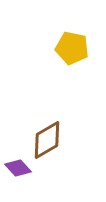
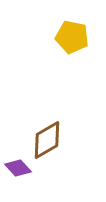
yellow pentagon: moved 11 px up
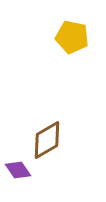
purple diamond: moved 2 px down; rotated 8 degrees clockwise
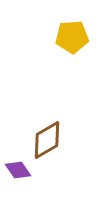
yellow pentagon: rotated 16 degrees counterclockwise
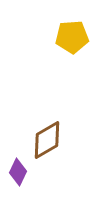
purple diamond: moved 2 px down; rotated 60 degrees clockwise
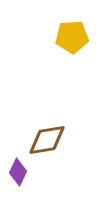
brown diamond: rotated 21 degrees clockwise
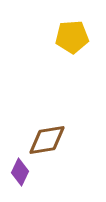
purple diamond: moved 2 px right
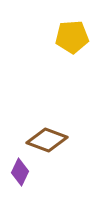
brown diamond: rotated 30 degrees clockwise
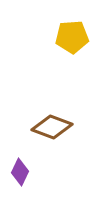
brown diamond: moved 5 px right, 13 px up
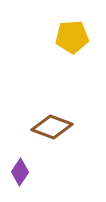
purple diamond: rotated 8 degrees clockwise
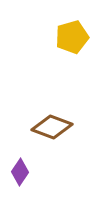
yellow pentagon: rotated 12 degrees counterclockwise
